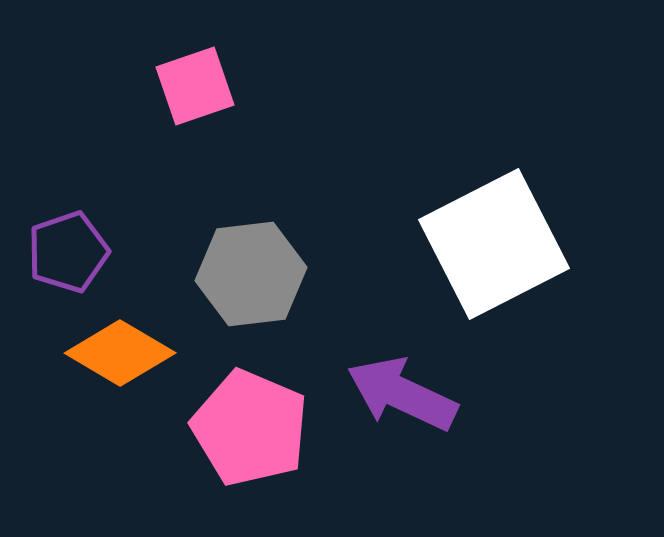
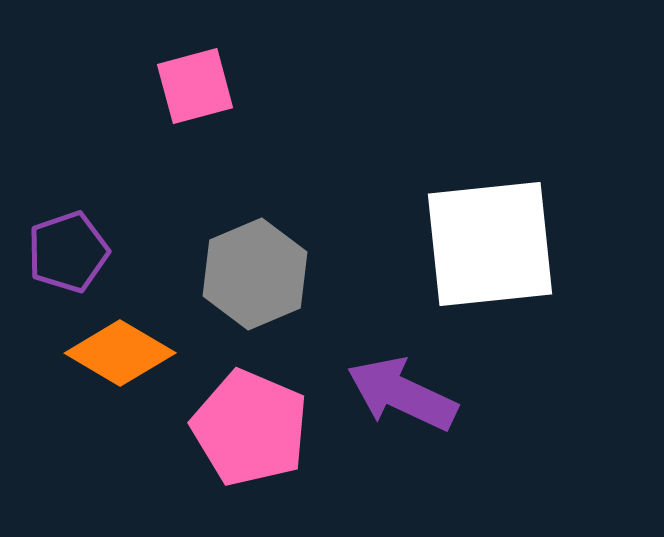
pink square: rotated 4 degrees clockwise
white square: moved 4 px left; rotated 21 degrees clockwise
gray hexagon: moved 4 px right; rotated 16 degrees counterclockwise
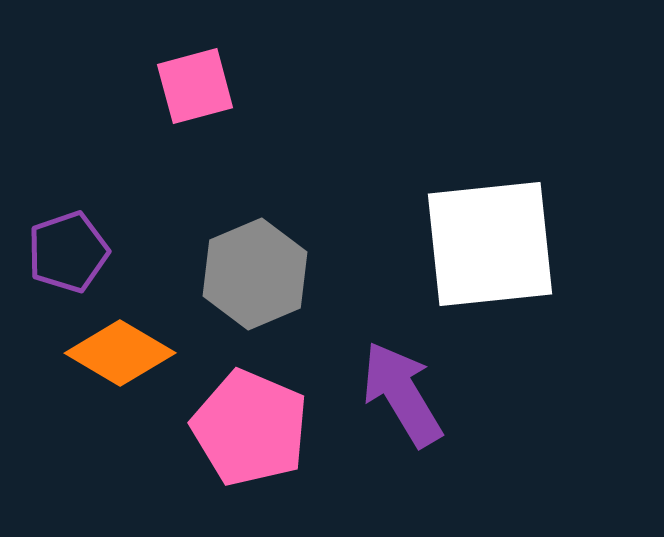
purple arrow: rotated 34 degrees clockwise
